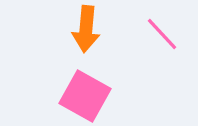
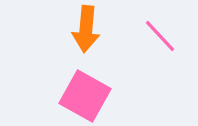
pink line: moved 2 px left, 2 px down
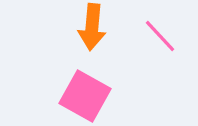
orange arrow: moved 6 px right, 2 px up
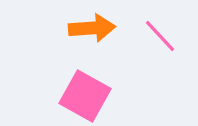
orange arrow: moved 1 px down; rotated 99 degrees counterclockwise
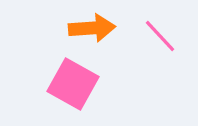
pink square: moved 12 px left, 12 px up
